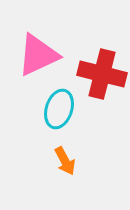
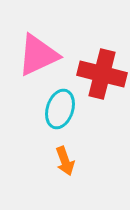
cyan ellipse: moved 1 px right
orange arrow: rotated 8 degrees clockwise
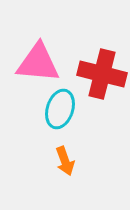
pink triangle: moved 8 px down; rotated 30 degrees clockwise
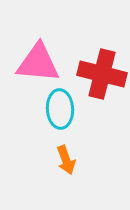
cyan ellipse: rotated 21 degrees counterclockwise
orange arrow: moved 1 px right, 1 px up
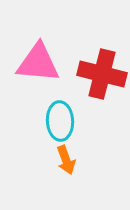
cyan ellipse: moved 12 px down
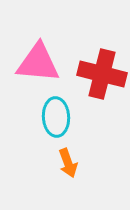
cyan ellipse: moved 4 px left, 4 px up
orange arrow: moved 2 px right, 3 px down
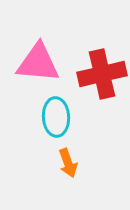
red cross: rotated 27 degrees counterclockwise
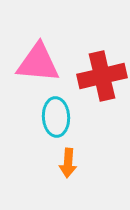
red cross: moved 2 px down
orange arrow: rotated 24 degrees clockwise
